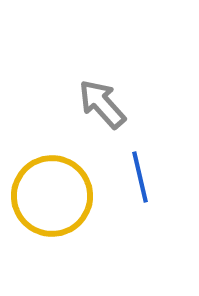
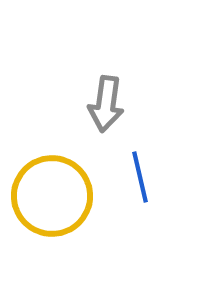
gray arrow: moved 4 px right; rotated 130 degrees counterclockwise
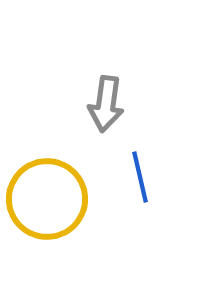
yellow circle: moved 5 px left, 3 px down
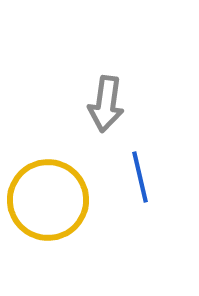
yellow circle: moved 1 px right, 1 px down
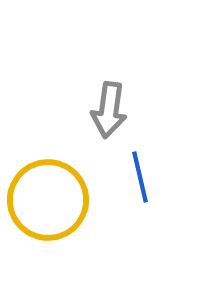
gray arrow: moved 3 px right, 6 px down
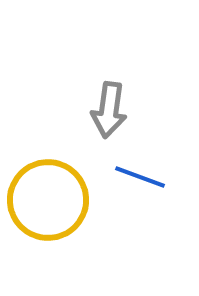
blue line: rotated 57 degrees counterclockwise
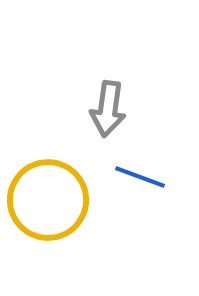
gray arrow: moved 1 px left, 1 px up
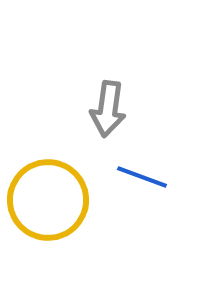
blue line: moved 2 px right
